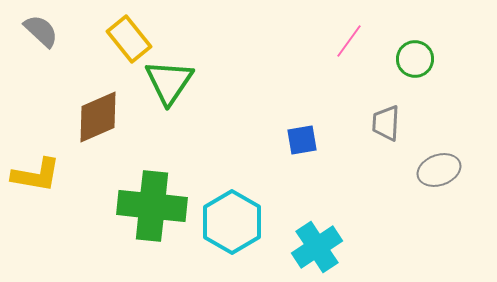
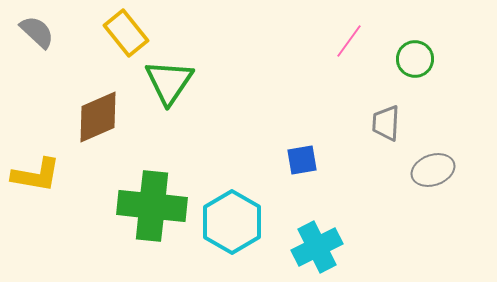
gray semicircle: moved 4 px left, 1 px down
yellow rectangle: moved 3 px left, 6 px up
blue square: moved 20 px down
gray ellipse: moved 6 px left
cyan cross: rotated 6 degrees clockwise
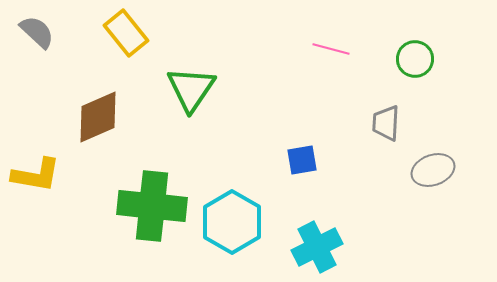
pink line: moved 18 px left, 8 px down; rotated 69 degrees clockwise
green triangle: moved 22 px right, 7 px down
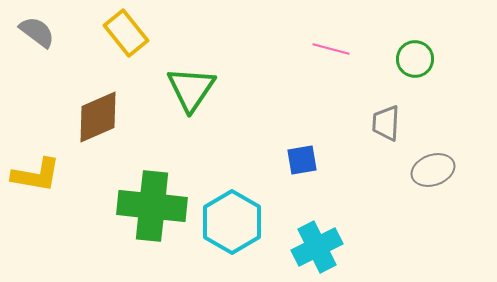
gray semicircle: rotated 6 degrees counterclockwise
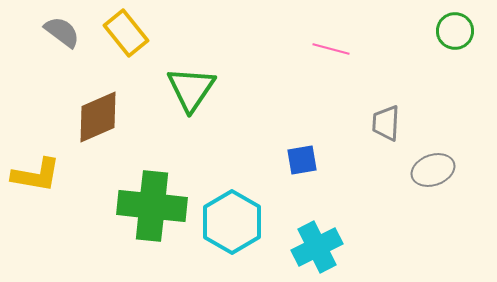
gray semicircle: moved 25 px right
green circle: moved 40 px right, 28 px up
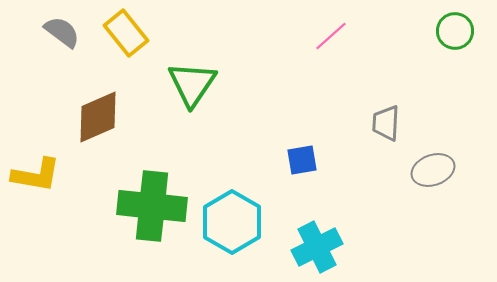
pink line: moved 13 px up; rotated 57 degrees counterclockwise
green triangle: moved 1 px right, 5 px up
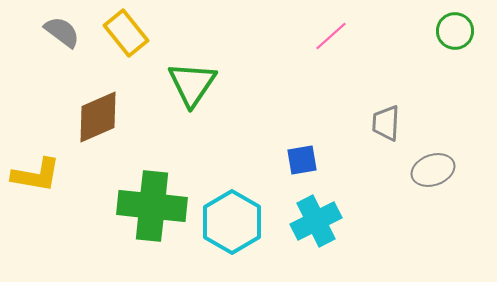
cyan cross: moved 1 px left, 26 px up
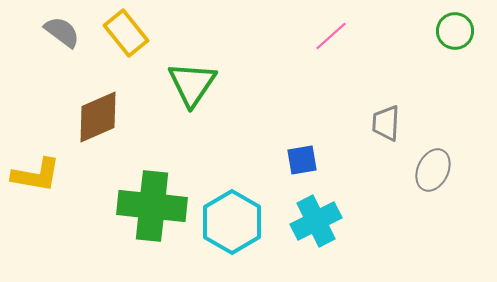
gray ellipse: rotated 45 degrees counterclockwise
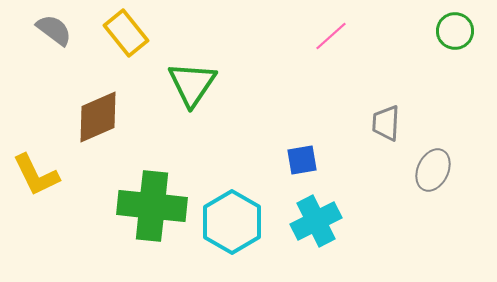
gray semicircle: moved 8 px left, 2 px up
yellow L-shape: rotated 54 degrees clockwise
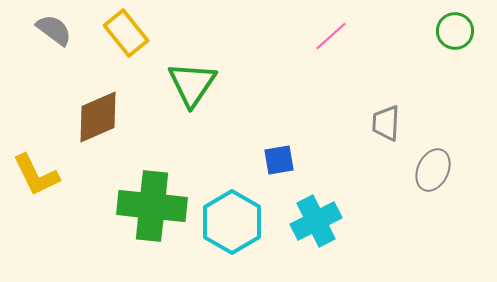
blue square: moved 23 px left
